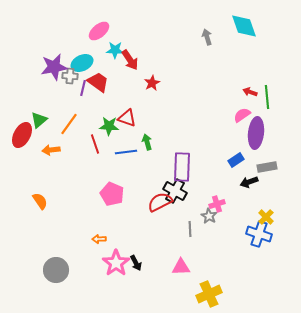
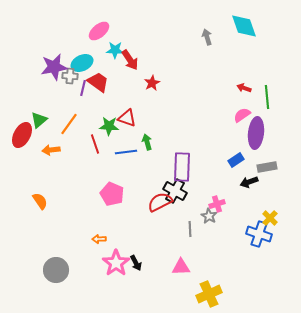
red arrow at (250, 92): moved 6 px left, 4 px up
yellow cross at (266, 217): moved 4 px right, 1 px down
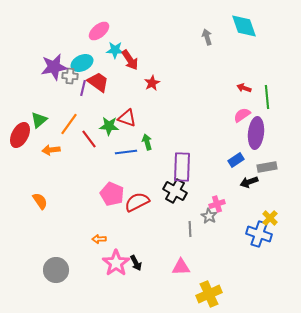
red ellipse at (22, 135): moved 2 px left
red line at (95, 144): moved 6 px left, 5 px up; rotated 18 degrees counterclockwise
red semicircle at (160, 202): moved 23 px left
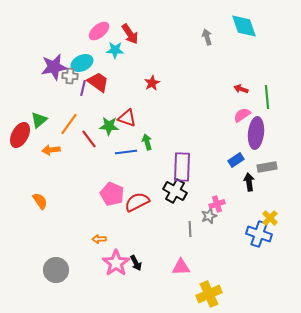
red arrow at (130, 60): moved 26 px up
red arrow at (244, 88): moved 3 px left, 1 px down
black arrow at (249, 182): rotated 102 degrees clockwise
gray star at (209, 216): rotated 21 degrees clockwise
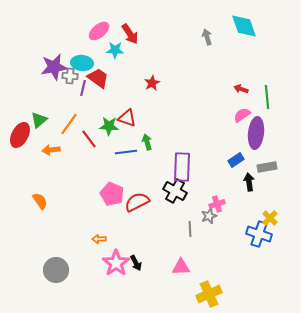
cyan ellipse at (82, 63): rotated 30 degrees clockwise
red trapezoid at (98, 82): moved 4 px up
